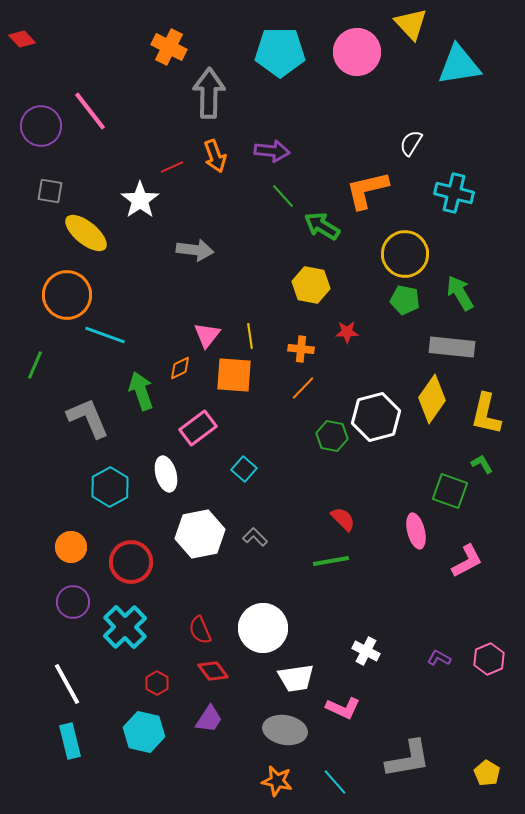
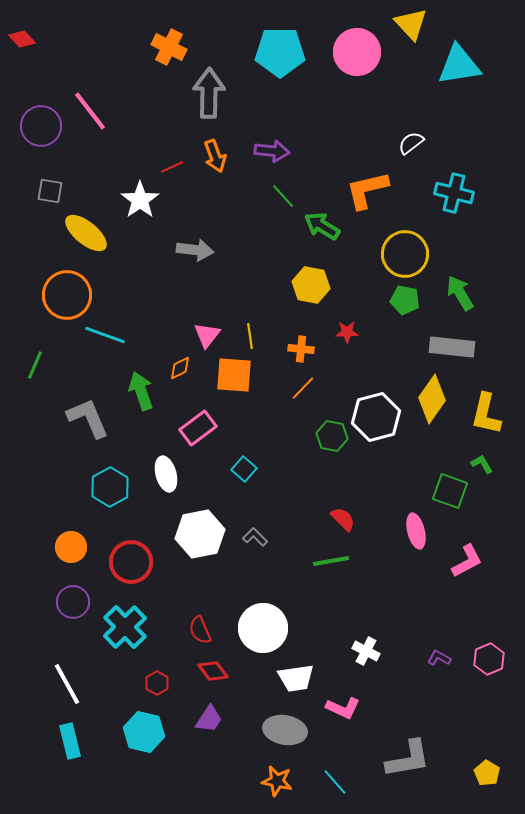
white semicircle at (411, 143): rotated 20 degrees clockwise
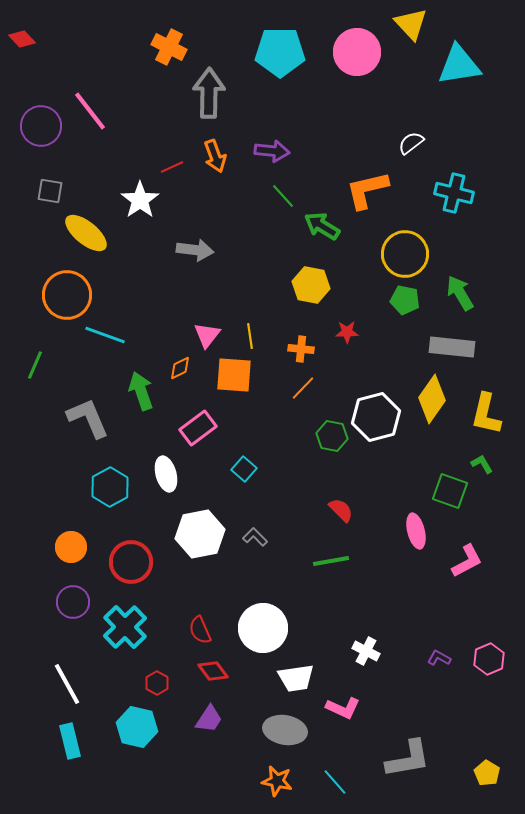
red semicircle at (343, 519): moved 2 px left, 9 px up
cyan hexagon at (144, 732): moved 7 px left, 5 px up
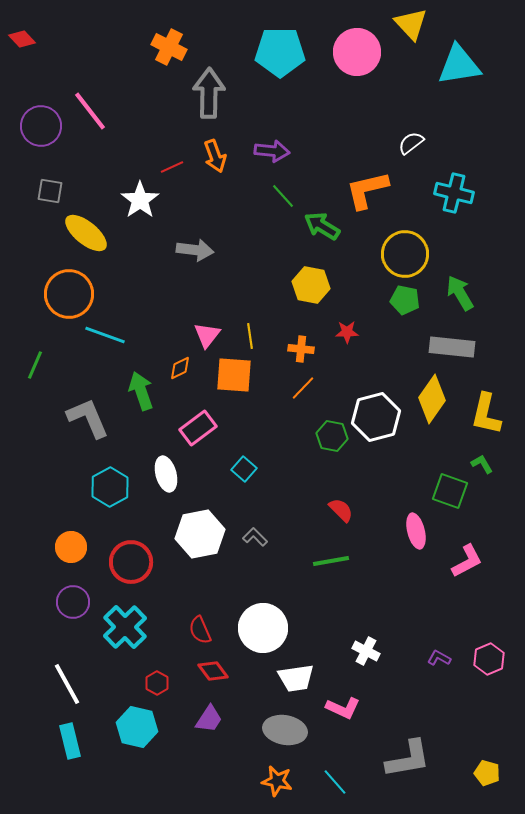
orange circle at (67, 295): moved 2 px right, 1 px up
yellow pentagon at (487, 773): rotated 15 degrees counterclockwise
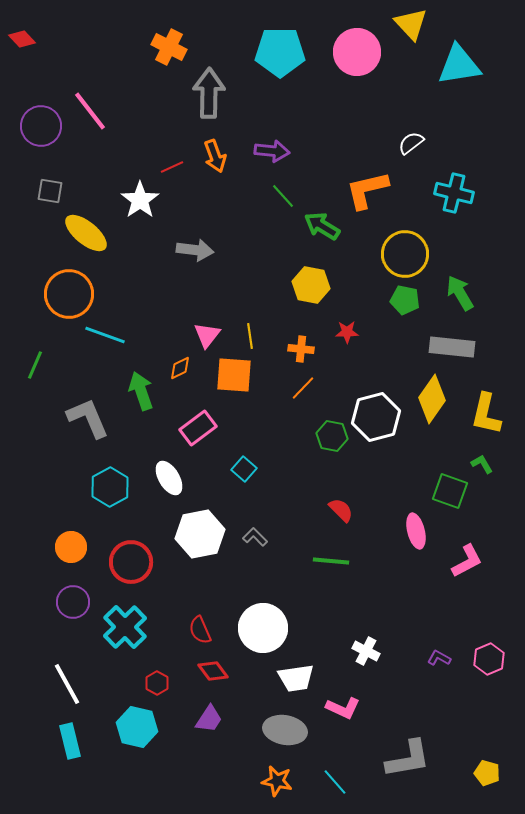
white ellipse at (166, 474): moved 3 px right, 4 px down; rotated 16 degrees counterclockwise
green line at (331, 561): rotated 15 degrees clockwise
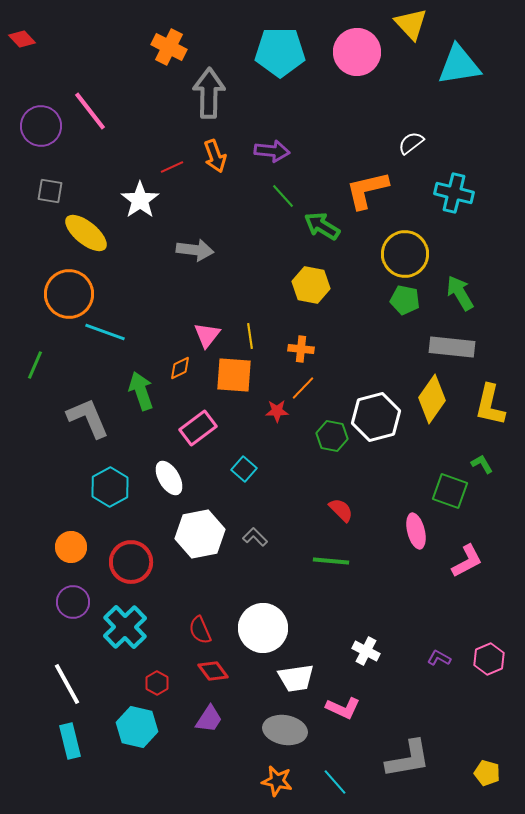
red star at (347, 332): moved 70 px left, 79 px down
cyan line at (105, 335): moved 3 px up
yellow L-shape at (486, 414): moved 4 px right, 9 px up
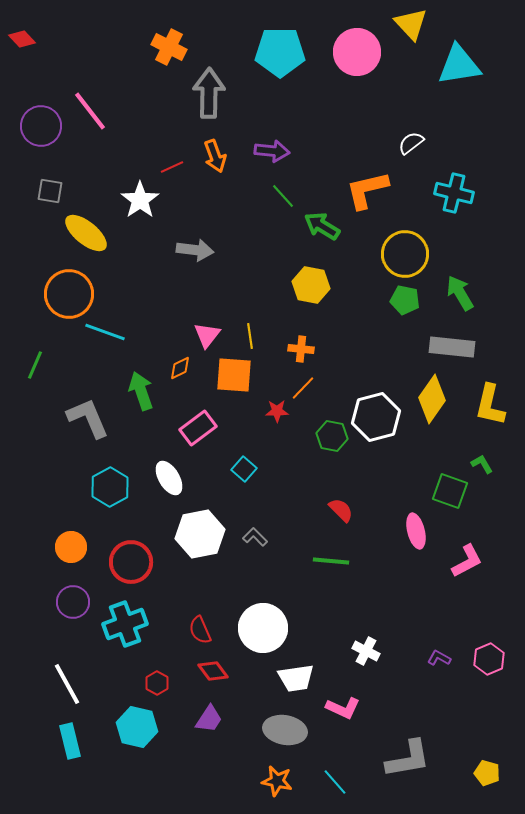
cyan cross at (125, 627): moved 3 px up; rotated 24 degrees clockwise
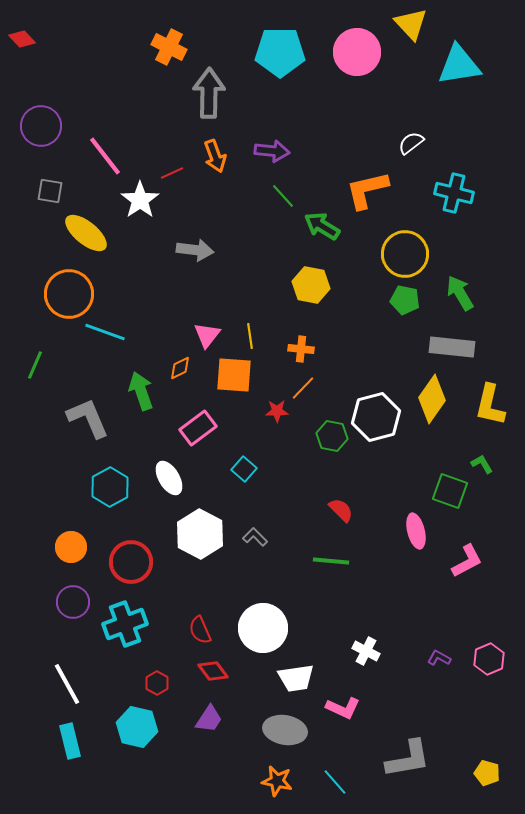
pink line at (90, 111): moved 15 px right, 45 px down
red line at (172, 167): moved 6 px down
white hexagon at (200, 534): rotated 21 degrees counterclockwise
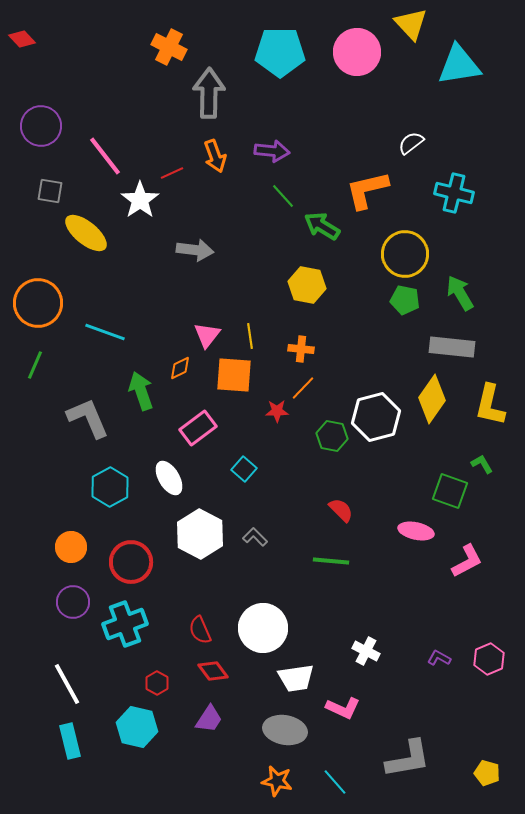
yellow hexagon at (311, 285): moved 4 px left
orange circle at (69, 294): moved 31 px left, 9 px down
pink ellipse at (416, 531): rotated 64 degrees counterclockwise
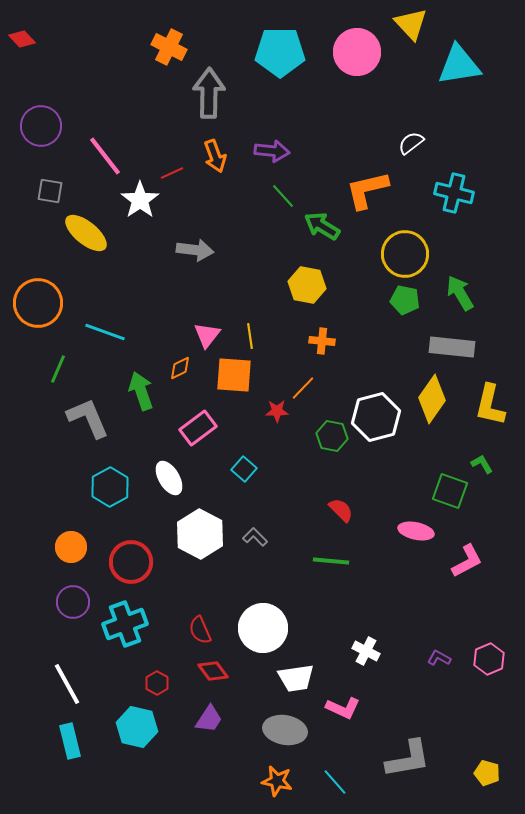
orange cross at (301, 349): moved 21 px right, 8 px up
green line at (35, 365): moved 23 px right, 4 px down
